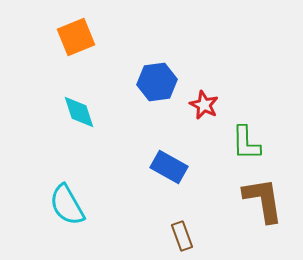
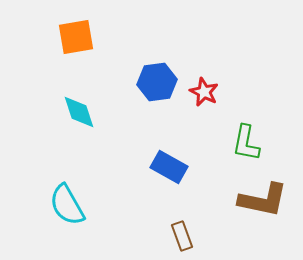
orange square: rotated 12 degrees clockwise
red star: moved 13 px up
green L-shape: rotated 12 degrees clockwise
brown L-shape: rotated 111 degrees clockwise
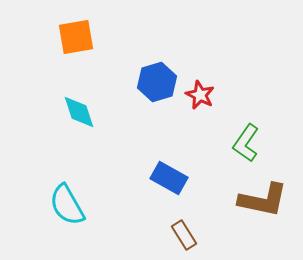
blue hexagon: rotated 9 degrees counterclockwise
red star: moved 4 px left, 3 px down
green L-shape: rotated 24 degrees clockwise
blue rectangle: moved 11 px down
brown rectangle: moved 2 px right, 1 px up; rotated 12 degrees counterclockwise
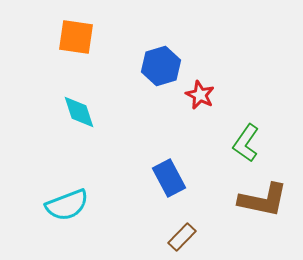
orange square: rotated 18 degrees clockwise
blue hexagon: moved 4 px right, 16 px up
blue rectangle: rotated 33 degrees clockwise
cyan semicircle: rotated 81 degrees counterclockwise
brown rectangle: moved 2 px left, 2 px down; rotated 76 degrees clockwise
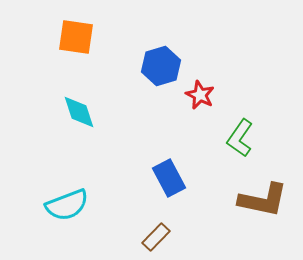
green L-shape: moved 6 px left, 5 px up
brown rectangle: moved 26 px left
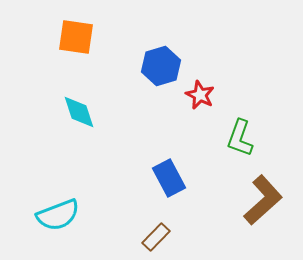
green L-shape: rotated 15 degrees counterclockwise
brown L-shape: rotated 54 degrees counterclockwise
cyan semicircle: moved 9 px left, 10 px down
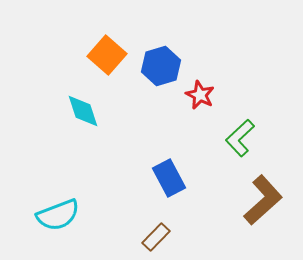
orange square: moved 31 px right, 18 px down; rotated 33 degrees clockwise
cyan diamond: moved 4 px right, 1 px up
green L-shape: rotated 27 degrees clockwise
